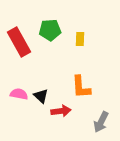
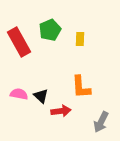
green pentagon: rotated 20 degrees counterclockwise
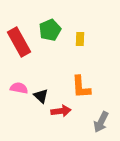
pink semicircle: moved 6 px up
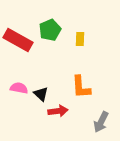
red rectangle: moved 1 px left, 2 px up; rotated 32 degrees counterclockwise
black triangle: moved 2 px up
red arrow: moved 3 px left
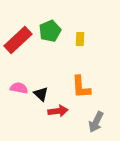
green pentagon: moved 1 px down
red rectangle: rotated 72 degrees counterclockwise
gray arrow: moved 5 px left
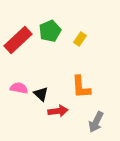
yellow rectangle: rotated 32 degrees clockwise
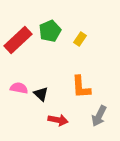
red arrow: moved 9 px down; rotated 18 degrees clockwise
gray arrow: moved 3 px right, 6 px up
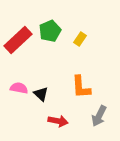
red arrow: moved 1 px down
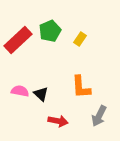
pink semicircle: moved 1 px right, 3 px down
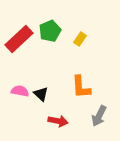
red rectangle: moved 1 px right, 1 px up
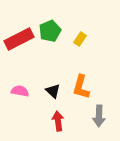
red rectangle: rotated 16 degrees clockwise
orange L-shape: rotated 20 degrees clockwise
black triangle: moved 12 px right, 3 px up
gray arrow: rotated 25 degrees counterclockwise
red arrow: rotated 108 degrees counterclockwise
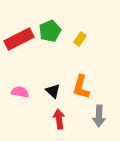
pink semicircle: moved 1 px down
red arrow: moved 1 px right, 2 px up
